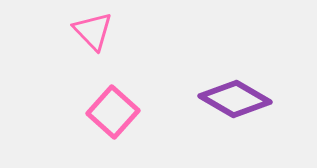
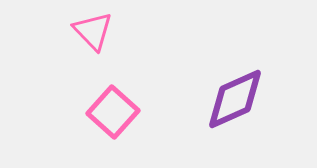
purple diamond: rotated 54 degrees counterclockwise
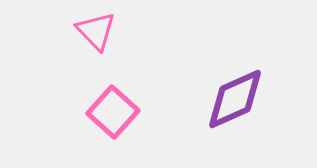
pink triangle: moved 3 px right
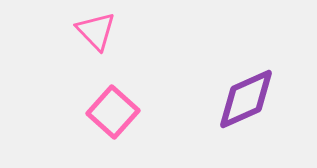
purple diamond: moved 11 px right
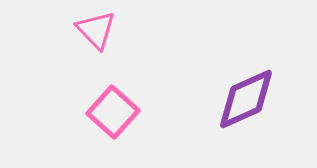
pink triangle: moved 1 px up
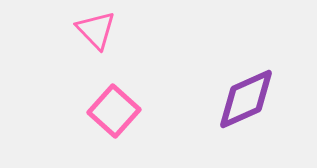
pink square: moved 1 px right, 1 px up
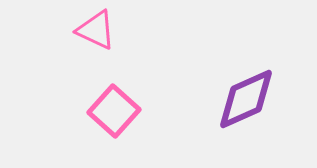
pink triangle: rotated 21 degrees counterclockwise
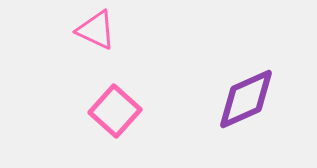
pink square: moved 1 px right
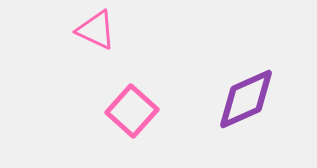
pink square: moved 17 px right
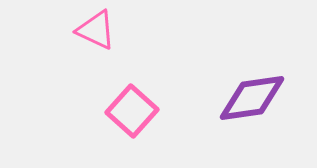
purple diamond: moved 6 px right, 1 px up; rotated 16 degrees clockwise
